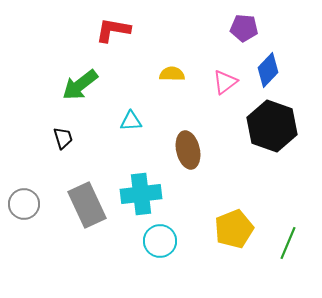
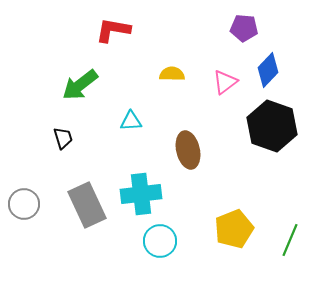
green line: moved 2 px right, 3 px up
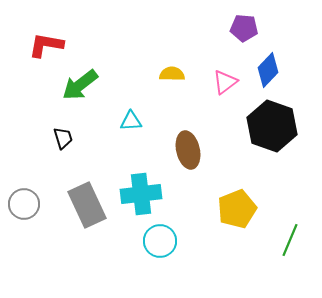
red L-shape: moved 67 px left, 15 px down
yellow pentagon: moved 3 px right, 20 px up
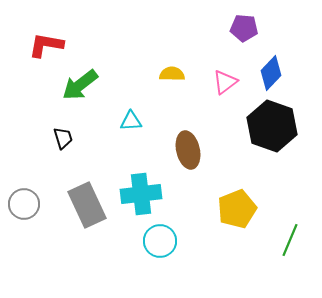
blue diamond: moved 3 px right, 3 px down
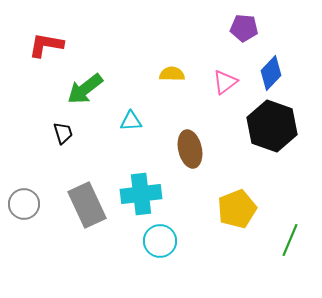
green arrow: moved 5 px right, 4 px down
black trapezoid: moved 5 px up
brown ellipse: moved 2 px right, 1 px up
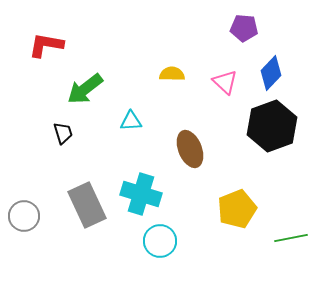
pink triangle: rotated 40 degrees counterclockwise
black hexagon: rotated 21 degrees clockwise
brown ellipse: rotated 9 degrees counterclockwise
cyan cross: rotated 24 degrees clockwise
gray circle: moved 12 px down
green line: moved 1 px right, 2 px up; rotated 56 degrees clockwise
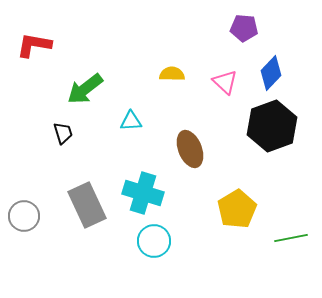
red L-shape: moved 12 px left
cyan cross: moved 2 px right, 1 px up
yellow pentagon: rotated 9 degrees counterclockwise
cyan circle: moved 6 px left
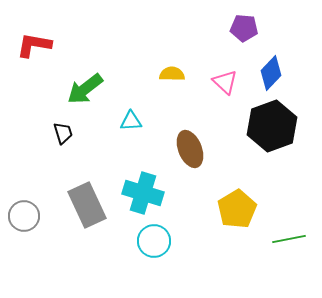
green line: moved 2 px left, 1 px down
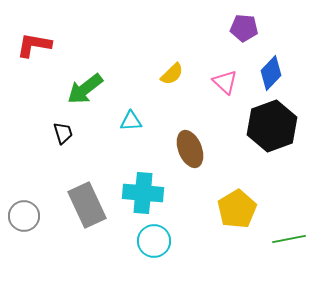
yellow semicircle: rotated 135 degrees clockwise
cyan cross: rotated 12 degrees counterclockwise
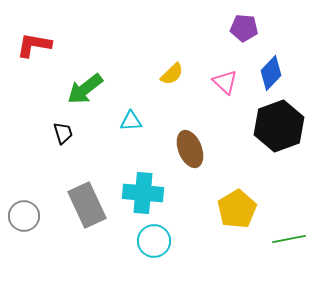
black hexagon: moved 7 px right
